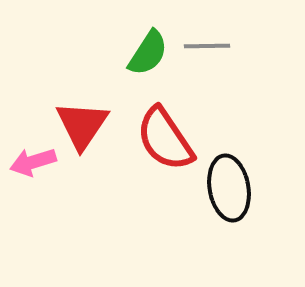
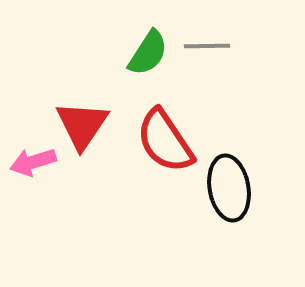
red semicircle: moved 2 px down
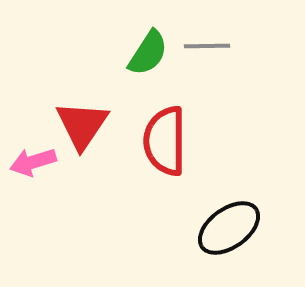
red semicircle: rotated 34 degrees clockwise
black ellipse: moved 40 px down; rotated 64 degrees clockwise
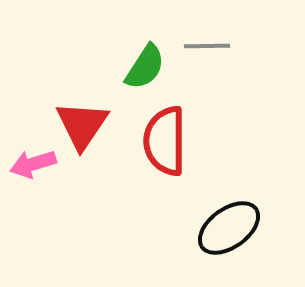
green semicircle: moved 3 px left, 14 px down
pink arrow: moved 2 px down
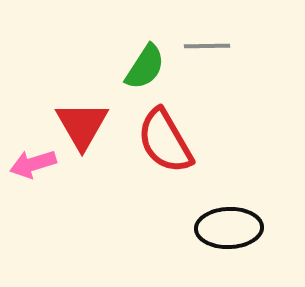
red triangle: rotated 4 degrees counterclockwise
red semicircle: rotated 30 degrees counterclockwise
black ellipse: rotated 34 degrees clockwise
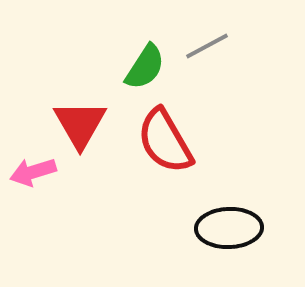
gray line: rotated 27 degrees counterclockwise
red triangle: moved 2 px left, 1 px up
pink arrow: moved 8 px down
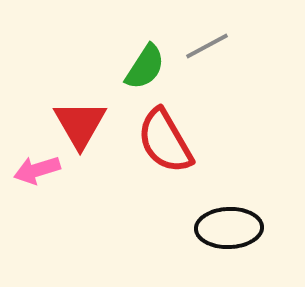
pink arrow: moved 4 px right, 2 px up
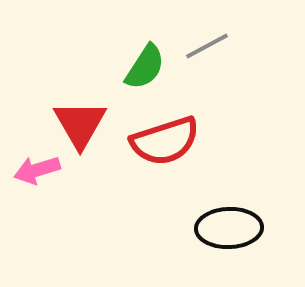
red semicircle: rotated 78 degrees counterclockwise
